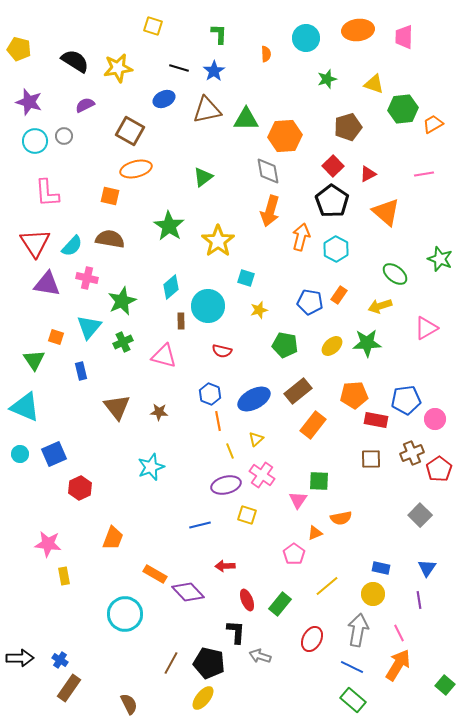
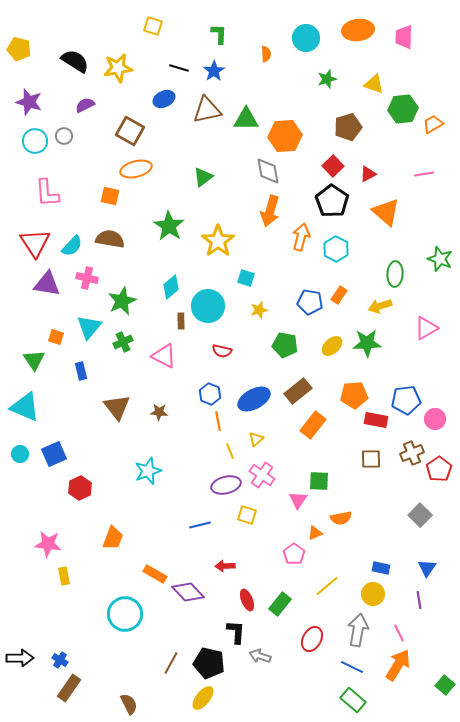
green ellipse at (395, 274): rotated 55 degrees clockwise
pink triangle at (164, 356): rotated 12 degrees clockwise
cyan star at (151, 467): moved 3 px left, 4 px down
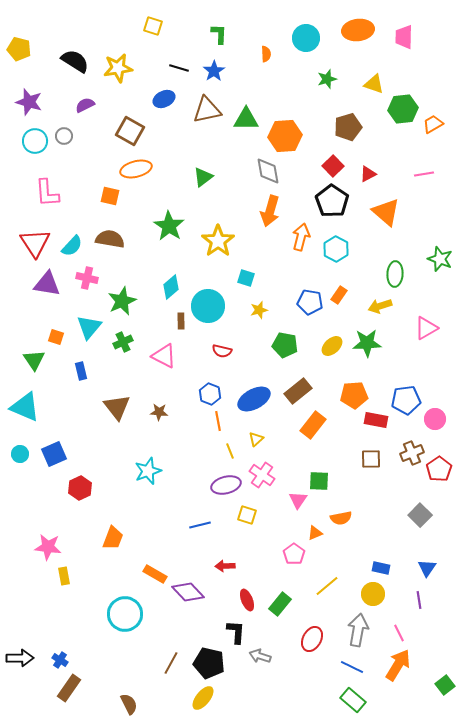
pink star at (48, 544): moved 3 px down
green square at (445, 685): rotated 12 degrees clockwise
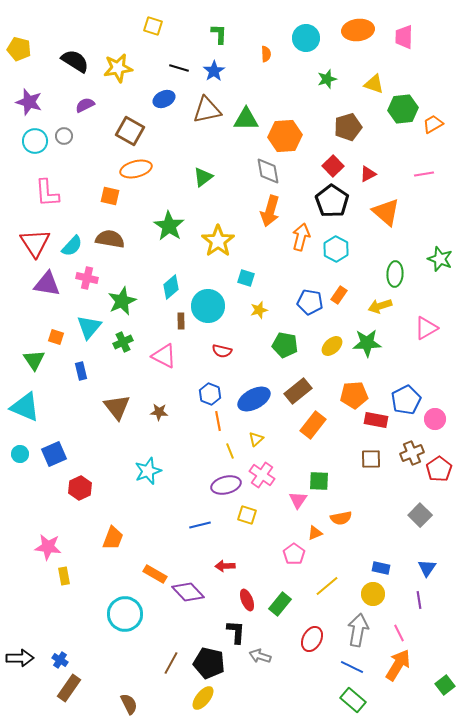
blue pentagon at (406, 400): rotated 20 degrees counterclockwise
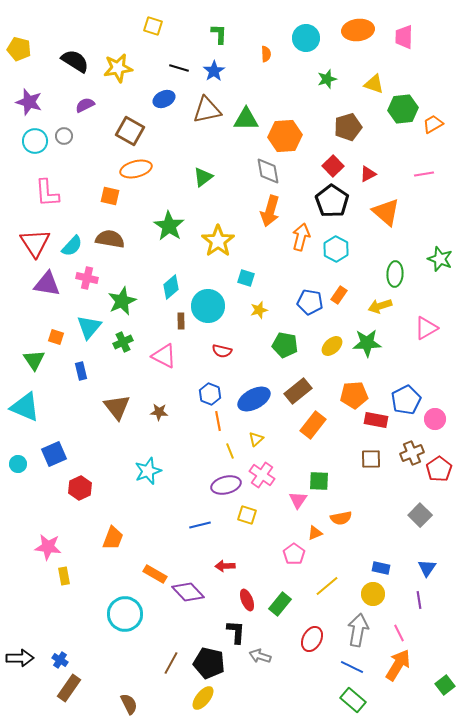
cyan circle at (20, 454): moved 2 px left, 10 px down
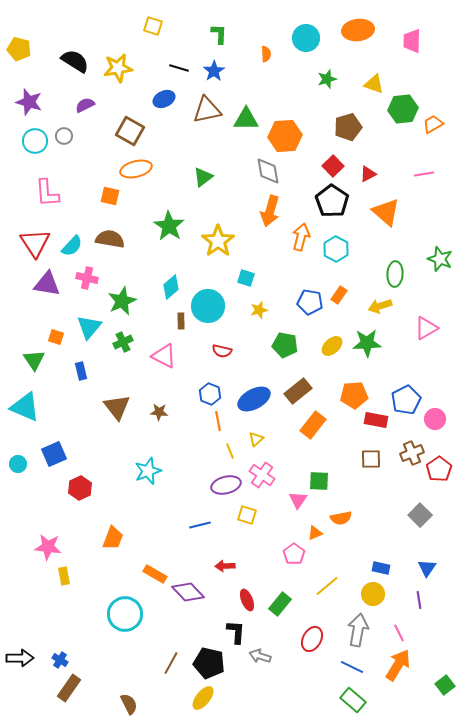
pink trapezoid at (404, 37): moved 8 px right, 4 px down
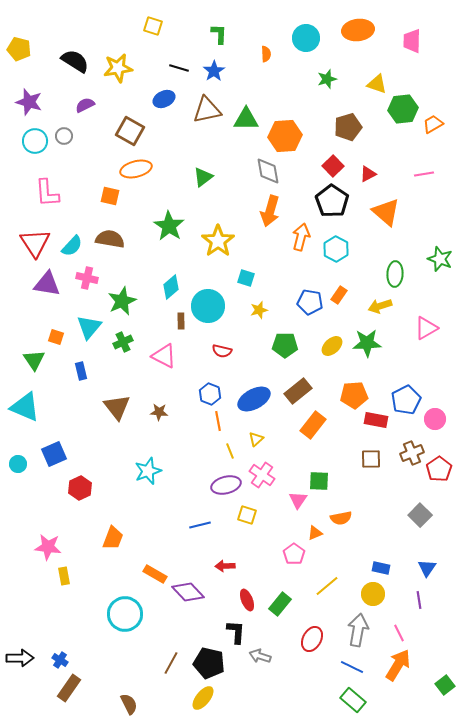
yellow triangle at (374, 84): moved 3 px right
green pentagon at (285, 345): rotated 10 degrees counterclockwise
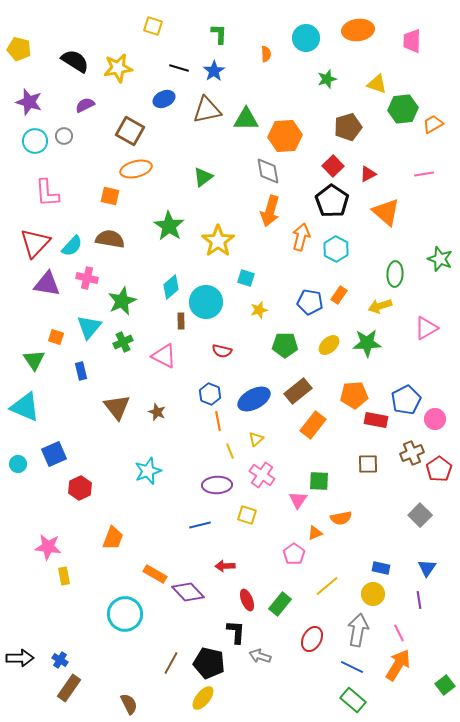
red triangle at (35, 243): rotated 16 degrees clockwise
cyan circle at (208, 306): moved 2 px left, 4 px up
yellow ellipse at (332, 346): moved 3 px left, 1 px up
brown star at (159, 412): moved 2 px left; rotated 18 degrees clockwise
brown square at (371, 459): moved 3 px left, 5 px down
purple ellipse at (226, 485): moved 9 px left; rotated 12 degrees clockwise
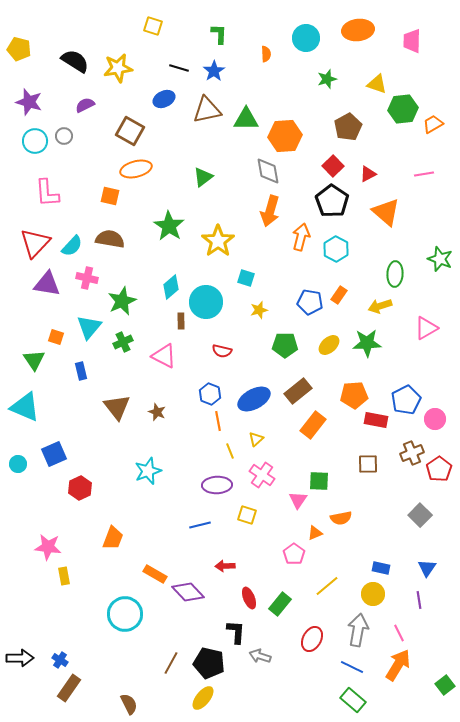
brown pentagon at (348, 127): rotated 12 degrees counterclockwise
red ellipse at (247, 600): moved 2 px right, 2 px up
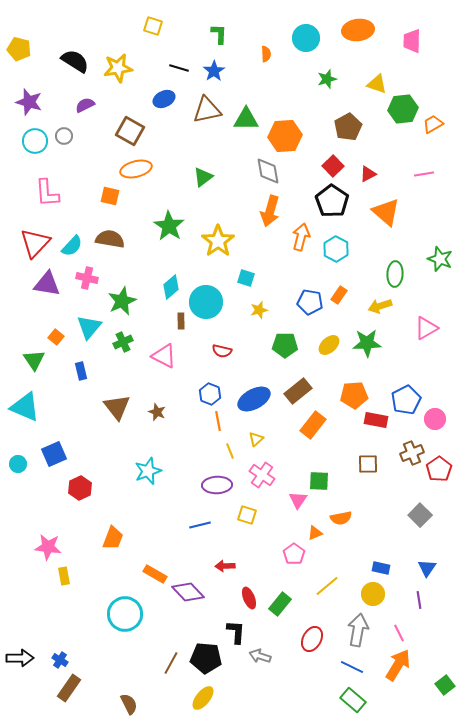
orange square at (56, 337): rotated 21 degrees clockwise
black pentagon at (209, 663): moved 3 px left, 5 px up; rotated 8 degrees counterclockwise
